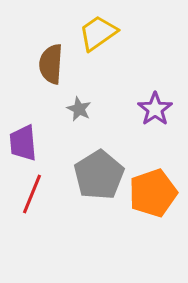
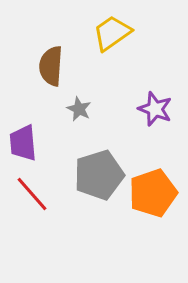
yellow trapezoid: moved 14 px right
brown semicircle: moved 2 px down
purple star: rotated 16 degrees counterclockwise
gray pentagon: rotated 15 degrees clockwise
red line: rotated 63 degrees counterclockwise
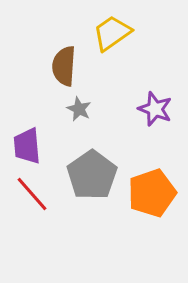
brown semicircle: moved 13 px right
purple trapezoid: moved 4 px right, 3 px down
gray pentagon: moved 7 px left; rotated 18 degrees counterclockwise
orange pentagon: moved 1 px left
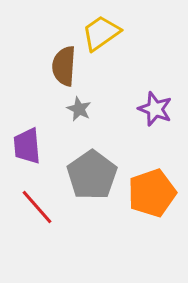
yellow trapezoid: moved 11 px left
red line: moved 5 px right, 13 px down
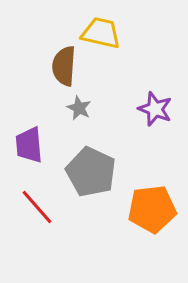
yellow trapezoid: rotated 48 degrees clockwise
gray star: moved 1 px up
purple trapezoid: moved 2 px right, 1 px up
gray pentagon: moved 1 px left, 3 px up; rotated 12 degrees counterclockwise
orange pentagon: moved 16 px down; rotated 12 degrees clockwise
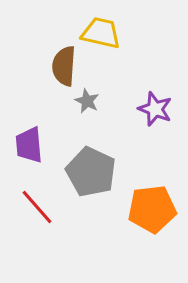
gray star: moved 8 px right, 7 px up
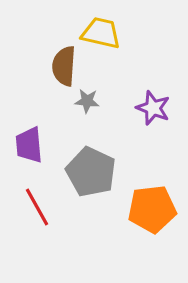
gray star: rotated 20 degrees counterclockwise
purple star: moved 2 px left, 1 px up
red line: rotated 12 degrees clockwise
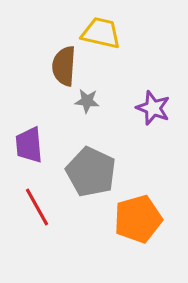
orange pentagon: moved 14 px left, 10 px down; rotated 9 degrees counterclockwise
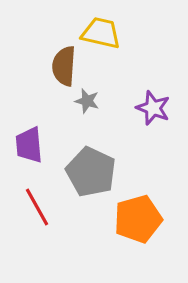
gray star: rotated 10 degrees clockwise
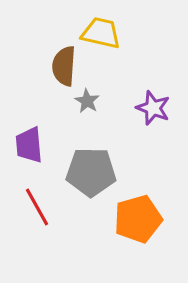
gray star: rotated 15 degrees clockwise
gray pentagon: rotated 24 degrees counterclockwise
